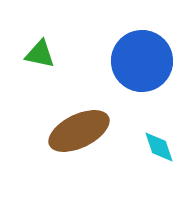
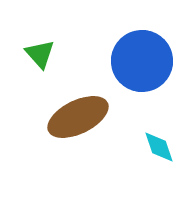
green triangle: rotated 36 degrees clockwise
brown ellipse: moved 1 px left, 14 px up
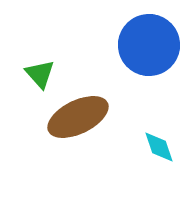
green triangle: moved 20 px down
blue circle: moved 7 px right, 16 px up
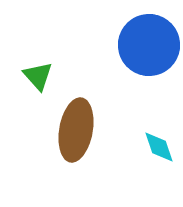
green triangle: moved 2 px left, 2 px down
brown ellipse: moved 2 px left, 13 px down; rotated 54 degrees counterclockwise
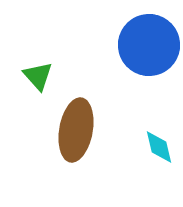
cyan diamond: rotated 6 degrees clockwise
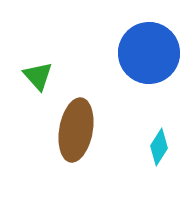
blue circle: moved 8 px down
cyan diamond: rotated 45 degrees clockwise
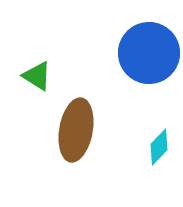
green triangle: moved 1 px left; rotated 16 degrees counterclockwise
cyan diamond: rotated 12 degrees clockwise
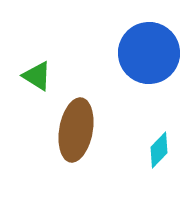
cyan diamond: moved 3 px down
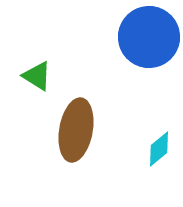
blue circle: moved 16 px up
cyan diamond: moved 1 px up; rotated 6 degrees clockwise
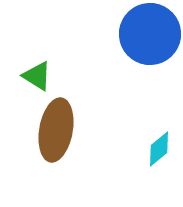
blue circle: moved 1 px right, 3 px up
brown ellipse: moved 20 px left
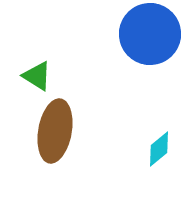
brown ellipse: moved 1 px left, 1 px down
